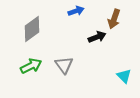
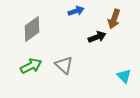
gray triangle: rotated 12 degrees counterclockwise
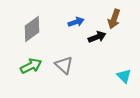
blue arrow: moved 11 px down
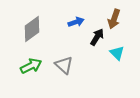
black arrow: rotated 36 degrees counterclockwise
cyan triangle: moved 7 px left, 23 px up
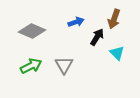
gray diamond: moved 2 px down; rotated 60 degrees clockwise
gray triangle: rotated 18 degrees clockwise
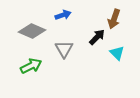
blue arrow: moved 13 px left, 7 px up
black arrow: rotated 12 degrees clockwise
gray triangle: moved 16 px up
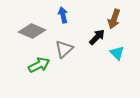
blue arrow: rotated 84 degrees counterclockwise
gray triangle: rotated 18 degrees clockwise
green arrow: moved 8 px right, 1 px up
